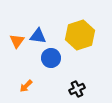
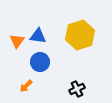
blue circle: moved 11 px left, 4 px down
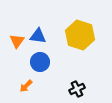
yellow hexagon: rotated 24 degrees counterclockwise
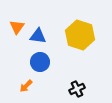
orange triangle: moved 14 px up
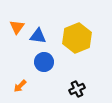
yellow hexagon: moved 3 px left, 3 px down; rotated 20 degrees clockwise
blue circle: moved 4 px right
orange arrow: moved 6 px left
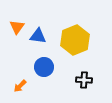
yellow hexagon: moved 2 px left, 2 px down
blue circle: moved 5 px down
black cross: moved 7 px right, 9 px up; rotated 28 degrees clockwise
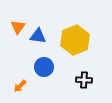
orange triangle: moved 1 px right
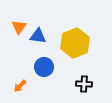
orange triangle: moved 1 px right
yellow hexagon: moved 3 px down
black cross: moved 4 px down
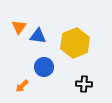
orange arrow: moved 2 px right
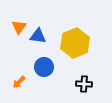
orange arrow: moved 3 px left, 4 px up
